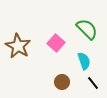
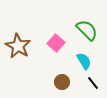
green semicircle: moved 1 px down
cyan semicircle: rotated 12 degrees counterclockwise
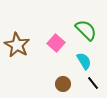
green semicircle: moved 1 px left
brown star: moved 1 px left, 1 px up
brown circle: moved 1 px right, 2 px down
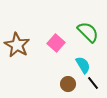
green semicircle: moved 2 px right, 2 px down
cyan semicircle: moved 1 px left, 4 px down
brown circle: moved 5 px right
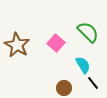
brown circle: moved 4 px left, 4 px down
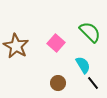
green semicircle: moved 2 px right
brown star: moved 1 px left, 1 px down
brown circle: moved 6 px left, 5 px up
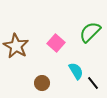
green semicircle: rotated 90 degrees counterclockwise
cyan semicircle: moved 7 px left, 6 px down
brown circle: moved 16 px left
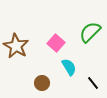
cyan semicircle: moved 7 px left, 4 px up
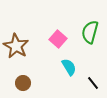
green semicircle: rotated 30 degrees counterclockwise
pink square: moved 2 px right, 4 px up
brown circle: moved 19 px left
